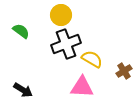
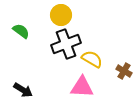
brown cross: rotated 28 degrees counterclockwise
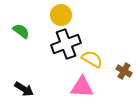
black arrow: moved 1 px right, 1 px up
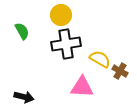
green semicircle: moved 1 px right; rotated 24 degrees clockwise
black cross: rotated 12 degrees clockwise
yellow semicircle: moved 8 px right
brown cross: moved 4 px left
black arrow: moved 8 px down; rotated 18 degrees counterclockwise
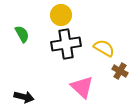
green semicircle: moved 3 px down
yellow semicircle: moved 4 px right, 11 px up
pink triangle: rotated 40 degrees clockwise
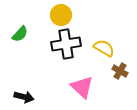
green semicircle: moved 2 px left; rotated 72 degrees clockwise
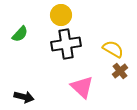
yellow semicircle: moved 9 px right, 1 px down
brown cross: rotated 21 degrees clockwise
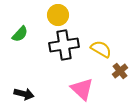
yellow circle: moved 3 px left
black cross: moved 2 px left, 1 px down
yellow semicircle: moved 12 px left
pink triangle: moved 2 px down
black arrow: moved 3 px up
